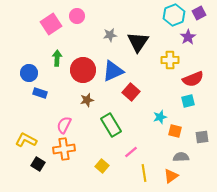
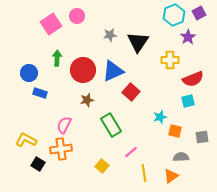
orange cross: moved 3 px left
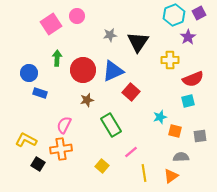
gray square: moved 2 px left, 1 px up
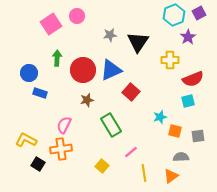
blue triangle: moved 2 px left, 1 px up
gray square: moved 2 px left
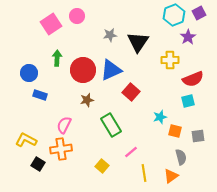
blue rectangle: moved 2 px down
gray semicircle: rotated 77 degrees clockwise
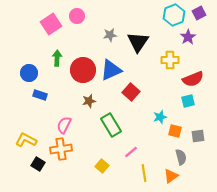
brown star: moved 2 px right, 1 px down
